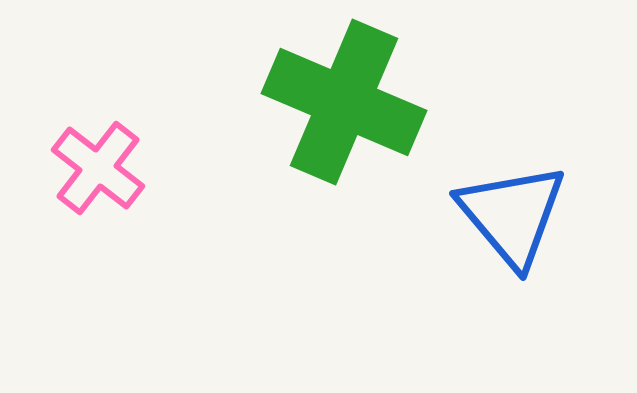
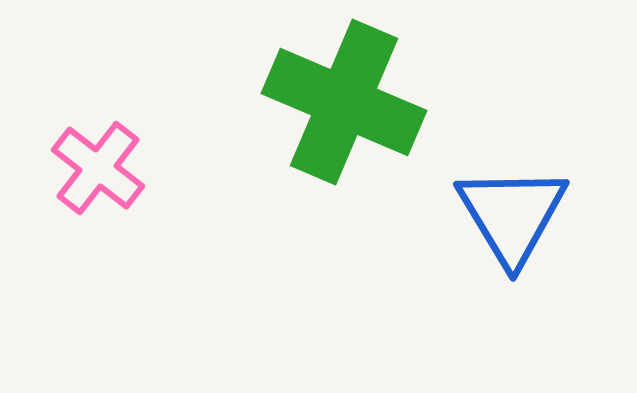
blue triangle: rotated 9 degrees clockwise
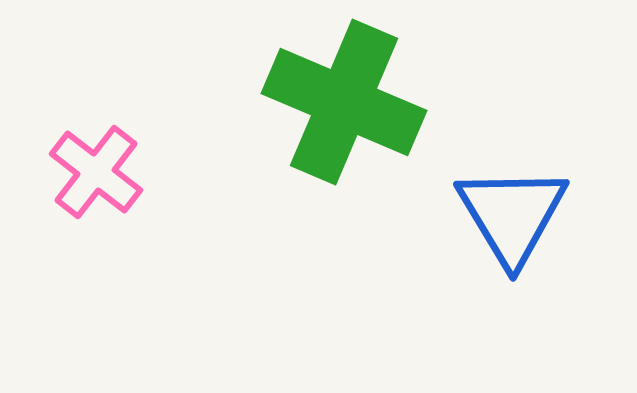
pink cross: moved 2 px left, 4 px down
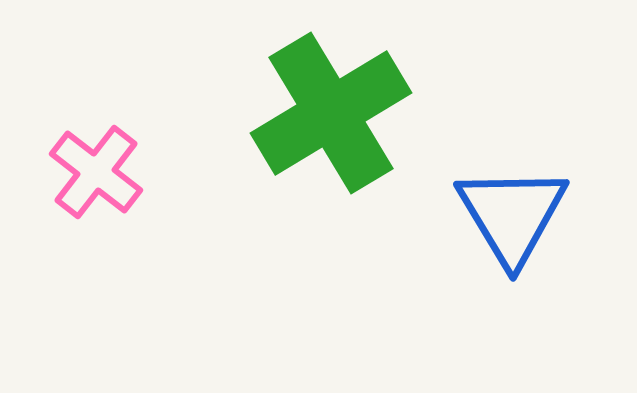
green cross: moved 13 px left, 11 px down; rotated 36 degrees clockwise
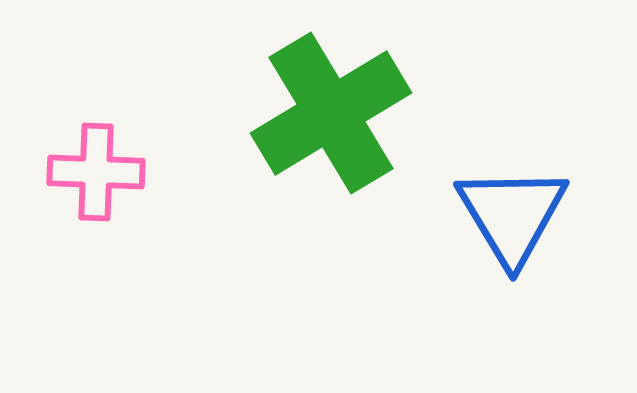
pink cross: rotated 36 degrees counterclockwise
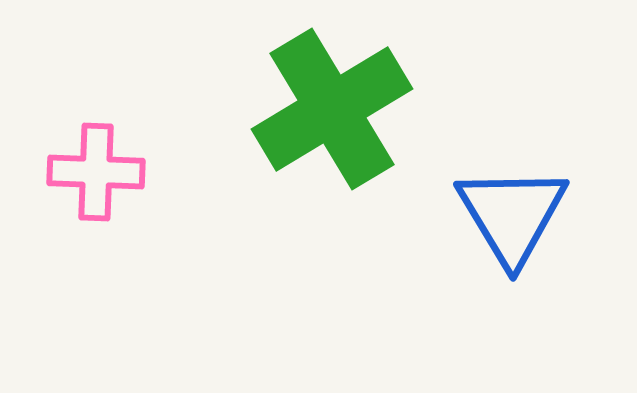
green cross: moved 1 px right, 4 px up
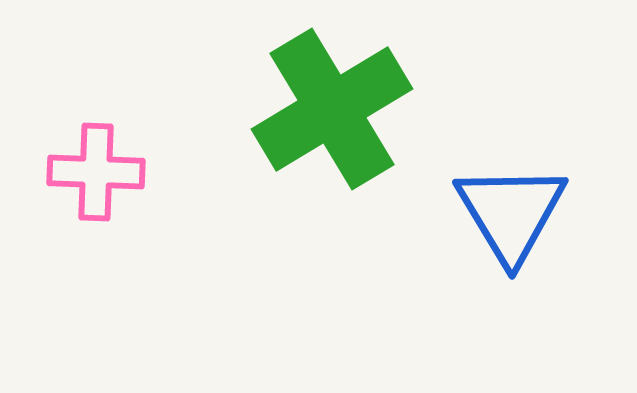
blue triangle: moved 1 px left, 2 px up
